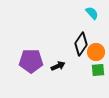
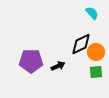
black diamond: rotated 30 degrees clockwise
green square: moved 2 px left, 2 px down
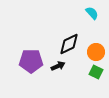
black diamond: moved 12 px left
green square: rotated 32 degrees clockwise
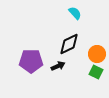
cyan semicircle: moved 17 px left
orange circle: moved 1 px right, 2 px down
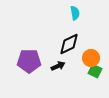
cyan semicircle: rotated 32 degrees clockwise
orange circle: moved 6 px left, 4 px down
purple pentagon: moved 2 px left
green square: moved 1 px left, 1 px up
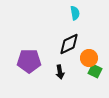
orange circle: moved 2 px left
black arrow: moved 2 px right, 6 px down; rotated 104 degrees clockwise
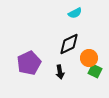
cyan semicircle: rotated 72 degrees clockwise
purple pentagon: moved 2 px down; rotated 25 degrees counterclockwise
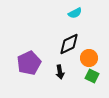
green square: moved 3 px left, 5 px down
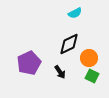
black arrow: rotated 24 degrees counterclockwise
